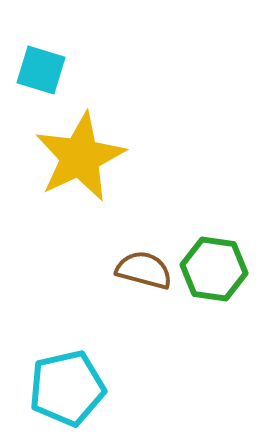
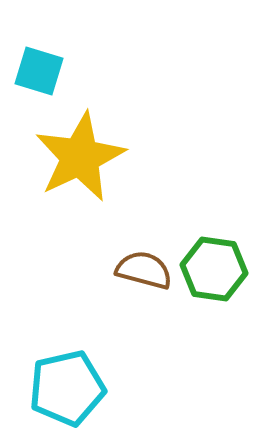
cyan square: moved 2 px left, 1 px down
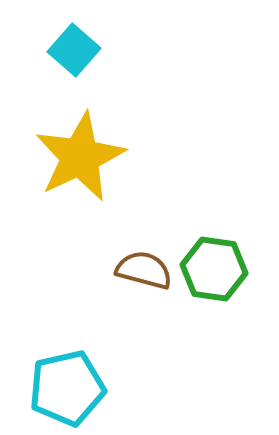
cyan square: moved 35 px right, 21 px up; rotated 24 degrees clockwise
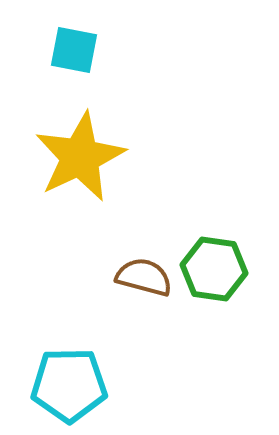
cyan square: rotated 30 degrees counterclockwise
brown semicircle: moved 7 px down
cyan pentagon: moved 2 px right, 3 px up; rotated 12 degrees clockwise
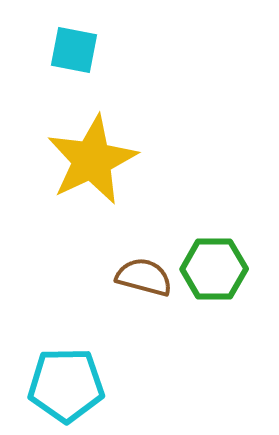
yellow star: moved 12 px right, 3 px down
green hexagon: rotated 8 degrees counterclockwise
cyan pentagon: moved 3 px left
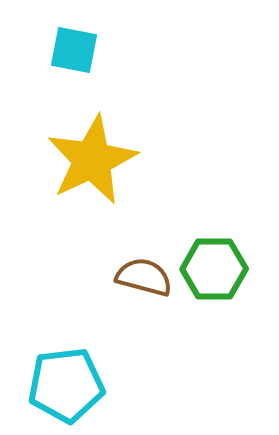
cyan pentagon: rotated 6 degrees counterclockwise
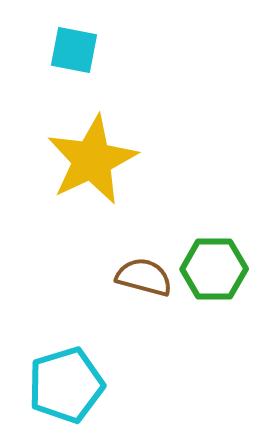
cyan pentagon: rotated 10 degrees counterclockwise
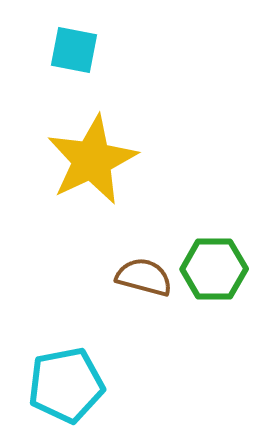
cyan pentagon: rotated 6 degrees clockwise
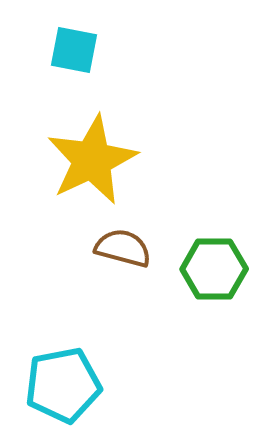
brown semicircle: moved 21 px left, 29 px up
cyan pentagon: moved 3 px left
